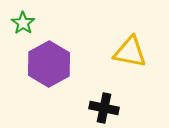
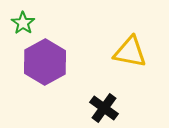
purple hexagon: moved 4 px left, 2 px up
black cross: rotated 24 degrees clockwise
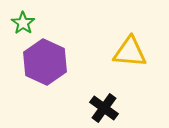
yellow triangle: rotated 6 degrees counterclockwise
purple hexagon: rotated 6 degrees counterclockwise
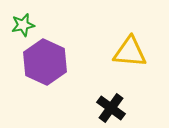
green star: moved 2 px down; rotated 25 degrees clockwise
black cross: moved 7 px right
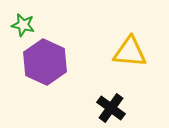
green star: rotated 25 degrees clockwise
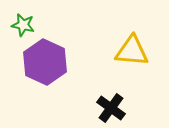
yellow triangle: moved 2 px right, 1 px up
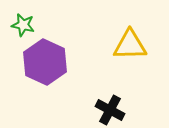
yellow triangle: moved 2 px left, 6 px up; rotated 6 degrees counterclockwise
black cross: moved 1 px left, 2 px down; rotated 8 degrees counterclockwise
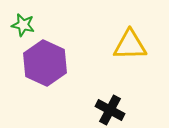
purple hexagon: moved 1 px down
